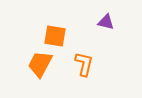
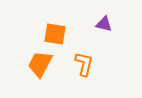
purple triangle: moved 2 px left, 2 px down
orange square: moved 2 px up
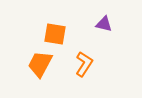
orange L-shape: rotated 20 degrees clockwise
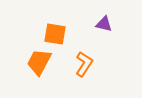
orange trapezoid: moved 1 px left, 2 px up
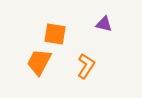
orange L-shape: moved 2 px right, 2 px down
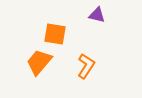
purple triangle: moved 7 px left, 9 px up
orange trapezoid: rotated 12 degrees clockwise
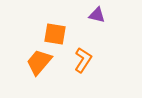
orange L-shape: moved 3 px left, 6 px up
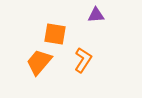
purple triangle: moved 1 px left; rotated 18 degrees counterclockwise
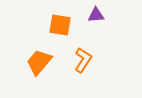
orange square: moved 5 px right, 9 px up
